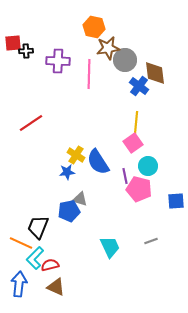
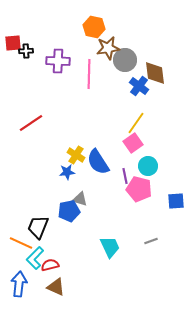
yellow line: rotated 30 degrees clockwise
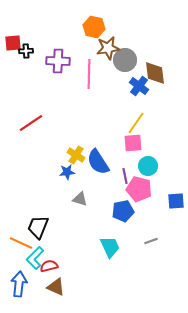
pink square: rotated 30 degrees clockwise
blue pentagon: moved 54 px right
red semicircle: moved 1 px left, 1 px down
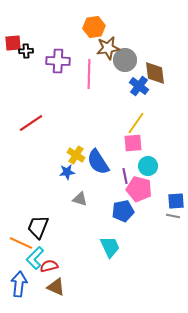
orange hexagon: rotated 20 degrees counterclockwise
gray line: moved 22 px right, 25 px up; rotated 32 degrees clockwise
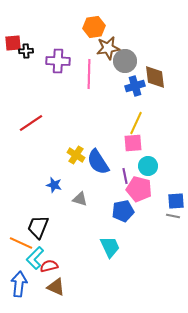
gray circle: moved 1 px down
brown diamond: moved 4 px down
blue cross: moved 4 px left; rotated 36 degrees clockwise
yellow line: rotated 10 degrees counterclockwise
blue star: moved 13 px left, 13 px down; rotated 21 degrees clockwise
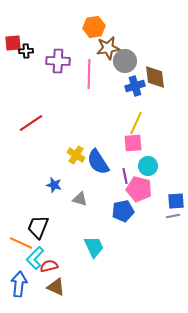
gray line: rotated 24 degrees counterclockwise
cyan trapezoid: moved 16 px left
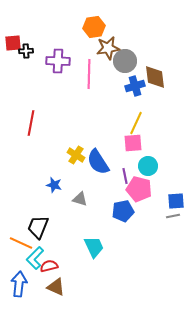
red line: rotated 45 degrees counterclockwise
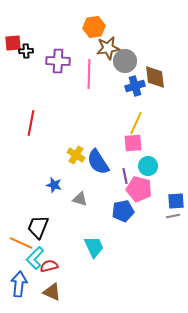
brown triangle: moved 4 px left, 5 px down
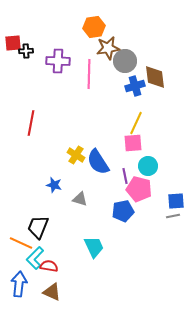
red semicircle: rotated 24 degrees clockwise
